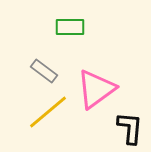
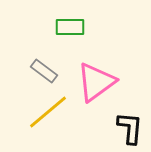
pink triangle: moved 7 px up
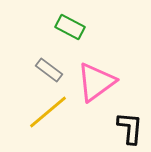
green rectangle: rotated 28 degrees clockwise
gray rectangle: moved 5 px right, 1 px up
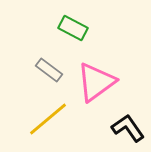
green rectangle: moved 3 px right, 1 px down
yellow line: moved 7 px down
black L-shape: moved 2 px left; rotated 40 degrees counterclockwise
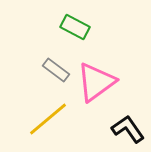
green rectangle: moved 2 px right, 1 px up
gray rectangle: moved 7 px right
black L-shape: moved 1 px down
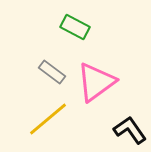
gray rectangle: moved 4 px left, 2 px down
black L-shape: moved 2 px right, 1 px down
